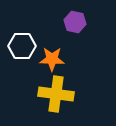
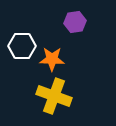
purple hexagon: rotated 20 degrees counterclockwise
yellow cross: moved 2 px left, 2 px down; rotated 12 degrees clockwise
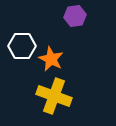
purple hexagon: moved 6 px up
orange star: moved 1 px left; rotated 25 degrees clockwise
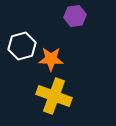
white hexagon: rotated 16 degrees counterclockwise
orange star: rotated 25 degrees counterclockwise
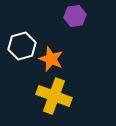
orange star: rotated 20 degrees clockwise
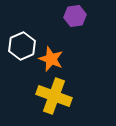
white hexagon: rotated 8 degrees counterclockwise
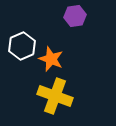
yellow cross: moved 1 px right
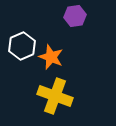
orange star: moved 2 px up
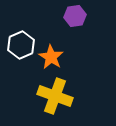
white hexagon: moved 1 px left, 1 px up
orange star: rotated 10 degrees clockwise
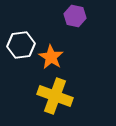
purple hexagon: rotated 20 degrees clockwise
white hexagon: rotated 16 degrees clockwise
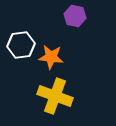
orange star: rotated 25 degrees counterclockwise
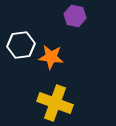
yellow cross: moved 7 px down
